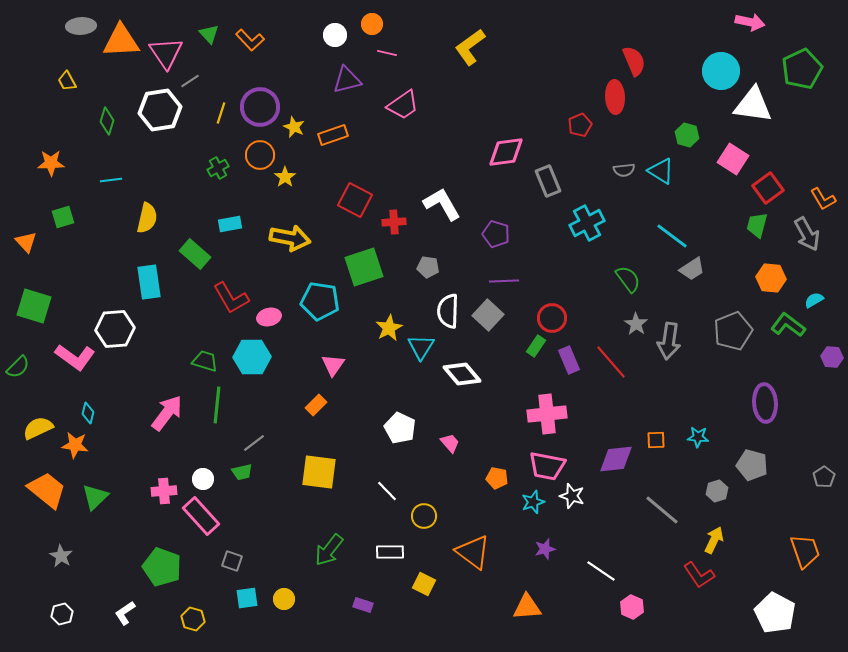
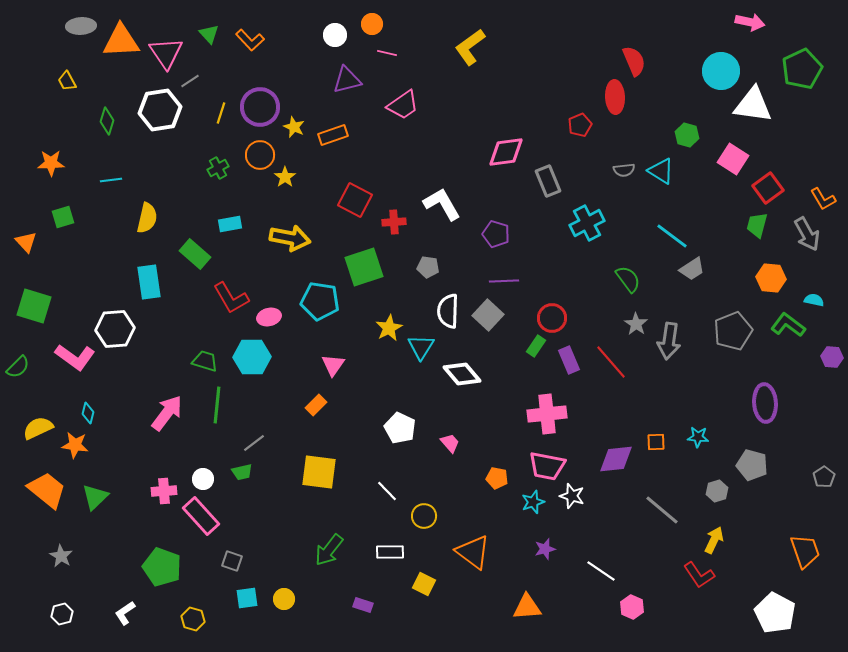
cyan semicircle at (814, 300): rotated 42 degrees clockwise
orange square at (656, 440): moved 2 px down
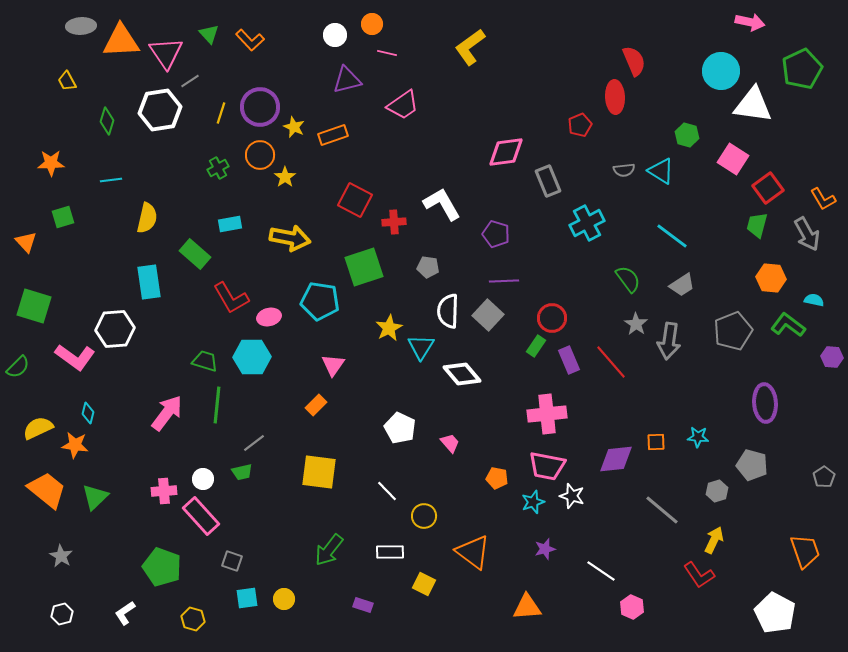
gray trapezoid at (692, 269): moved 10 px left, 16 px down
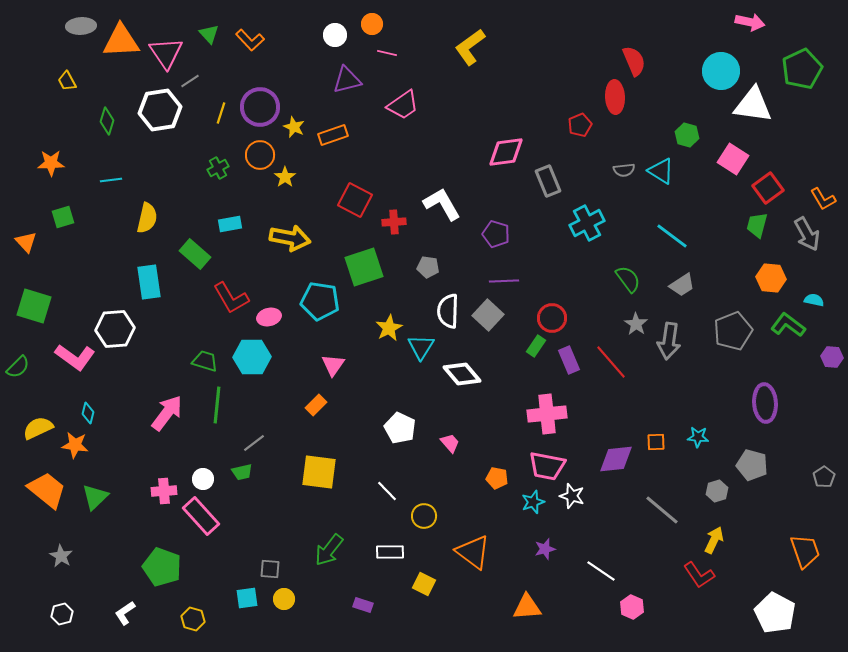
gray square at (232, 561): moved 38 px right, 8 px down; rotated 15 degrees counterclockwise
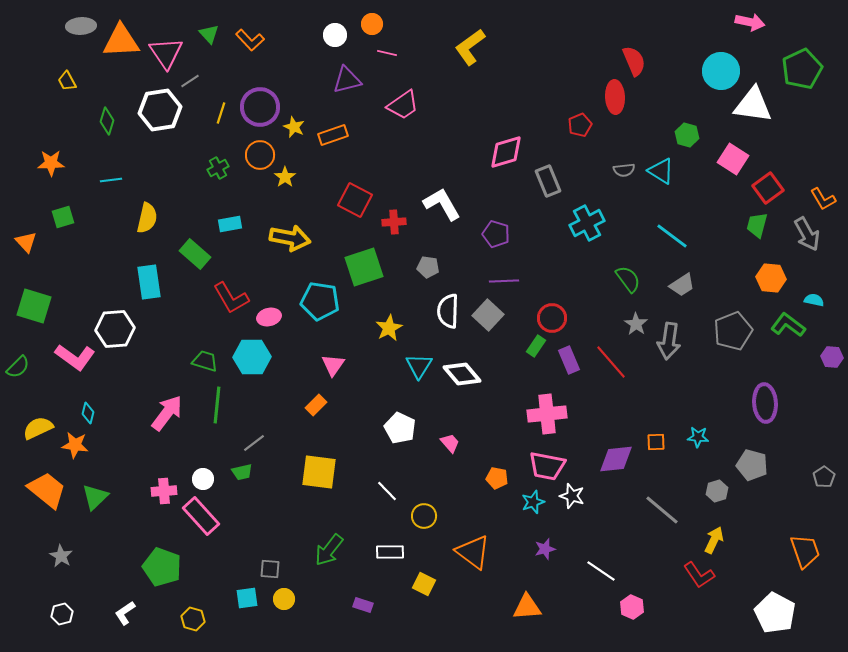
pink diamond at (506, 152): rotated 9 degrees counterclockwise
cyan triangle at (421, 347): moved 2 px left, 19 px down
